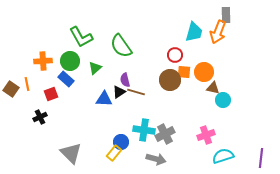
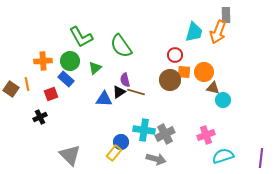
gray triangle: moved 1 px left, 2 px down
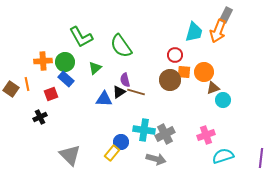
gray rectangle: rotated 28 degrees clockwise
orange arrow: moved 1 px up
green circle: moved 5 px left, 1 px down
brown triangle: rotated 32 degrees counterclockwise
yellow rectangle: moved 2 px left
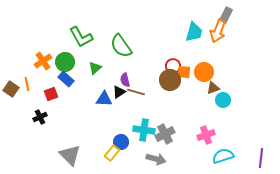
red circle: moved 2 px left, 11 px down
orange cross: rotated 30 degrees counterclockwise
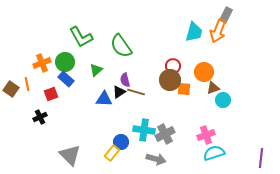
orange cross: moved 1 px left, 2 px down; rotated 12 degrees clockwise
green triangle: moved 1 px right, 2 px down
orange square: moved 17 px down
cyan semicircle: moved 9 px left, 3 px up
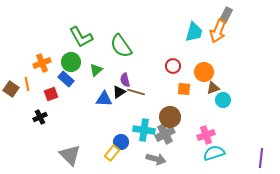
green circle: moved 6 px right
brown circle: moved 37 px down
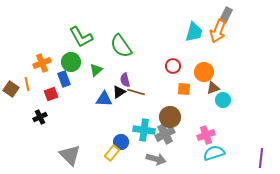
blue rectangle: moved 2 px left; rotated 28 degrees clockwise
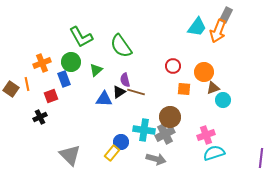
cyan trapezoid: moved 3 px right, 5 px up; rotated 20 degrees clockwise
red square: moved 2 px down
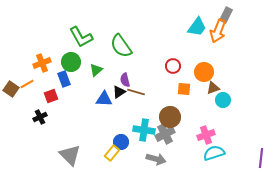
orange line: rotated 72 degrees clockwise
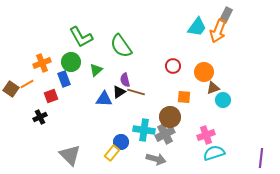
orange square: moved 8 px down
